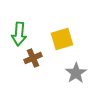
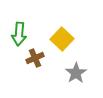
yellow square: rotated 30 degrees counterclockwise
brown cross: moved 2 px right
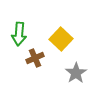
yellow square: moved 1 px left
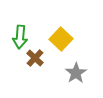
green arrow: moved 1 px right, 3 px down
brown cross: rotated 24 degrees counterclockwise
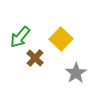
green arrow: rotated 35 degrees clockwise
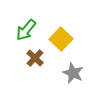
green arrow: moved 6 px right, 7 px up
gray star: moved 3 px left; rotated 15 degrees counterclockwise
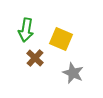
green arrow: rotated 30 degrees counterclockwise
yellow square: rotated 20 degrees counterclockwise
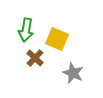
yellow square: moved 4 px left
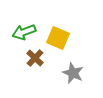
green arrow: moved 2 px left, 2 px down; rotated 60 degrees clockwise
yellow square: moved 1 px right, 1 px up
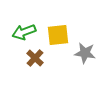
yellow square: moved 3 px up; rotated 30 degrees counterclockwise
gray star: moved 12 px right, 20 px up; rotated 15 degrees counterclockwise
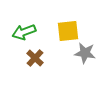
yellow square: moved 10 px right, 4 px up
